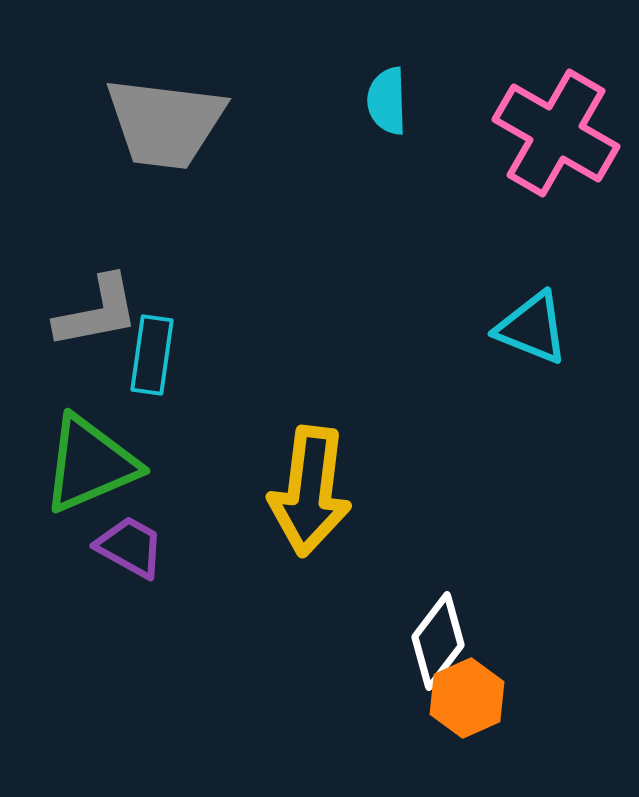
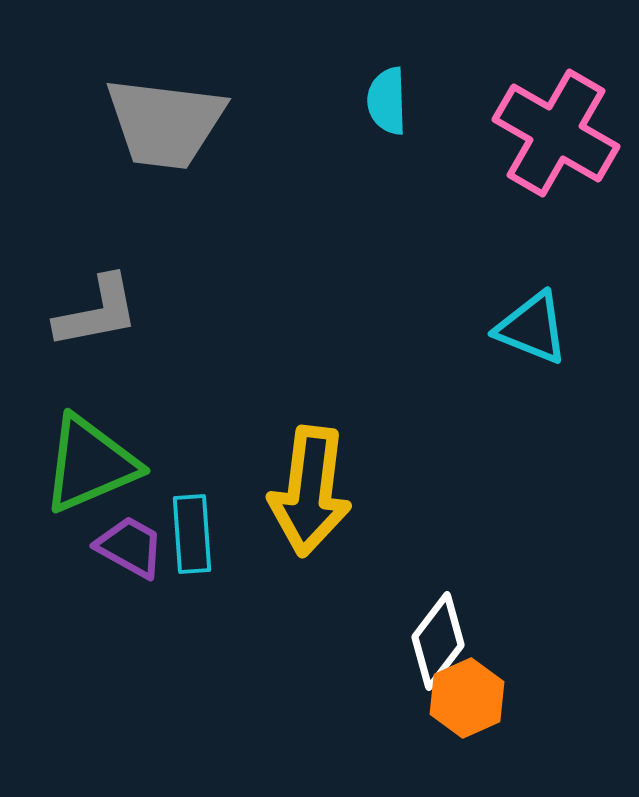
cyan rectangle: moved 40 px right, 179 px down; rotated 12 degrees counterclockwise
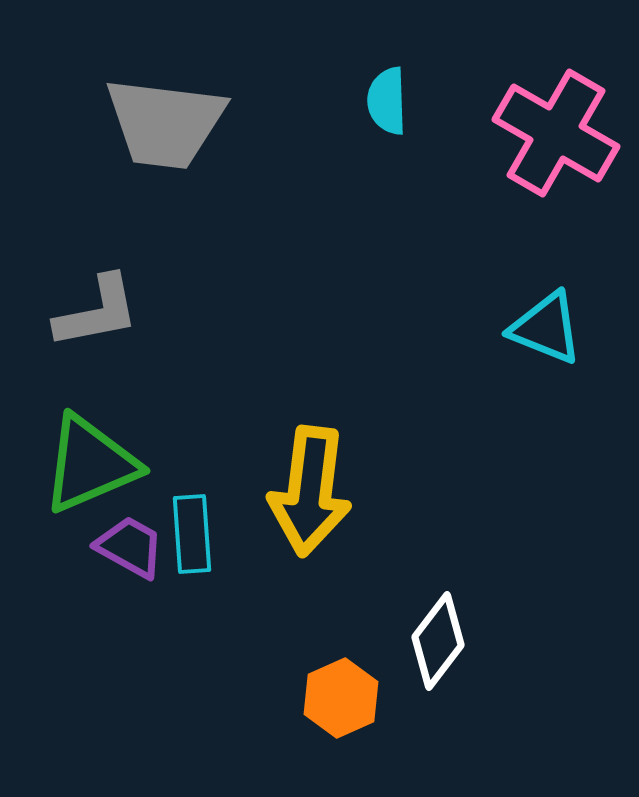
cyan triangle: moved 14 px right
orange hexagon: moved 126 px left
